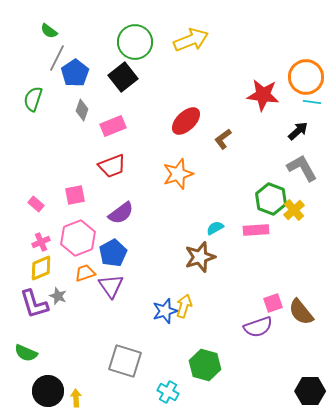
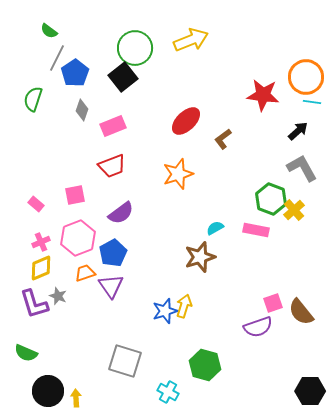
green circle at (135, 42): moved 6 px down
pink rectangle at (256, 230): rotated 15 degrees clockwise
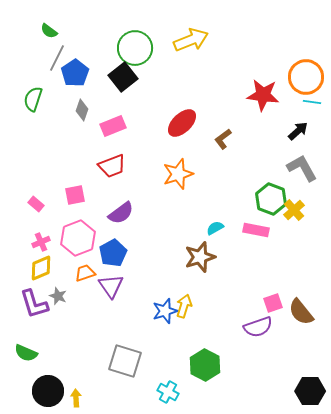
red ellipse at (186, 121): moved 4 px left, 2 px down
green hexagon at (205, 365): rotated 12 degrees clockwise
